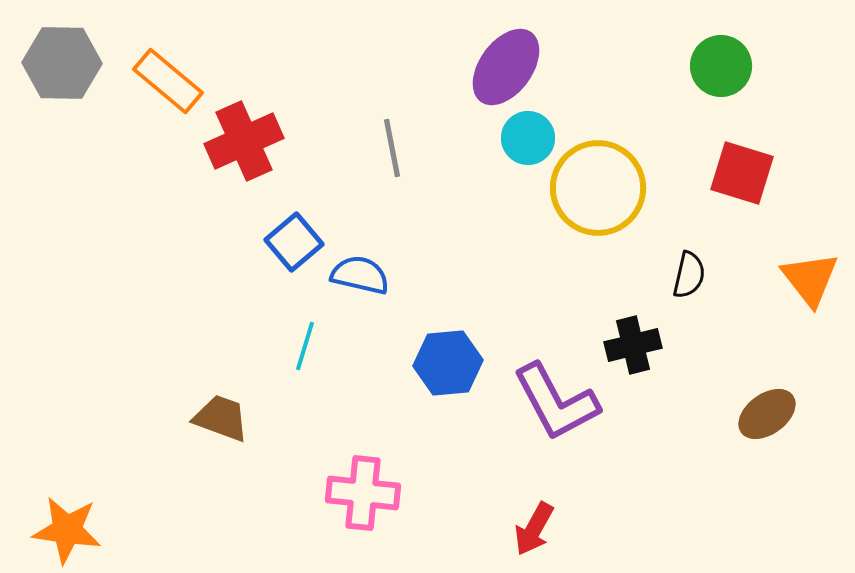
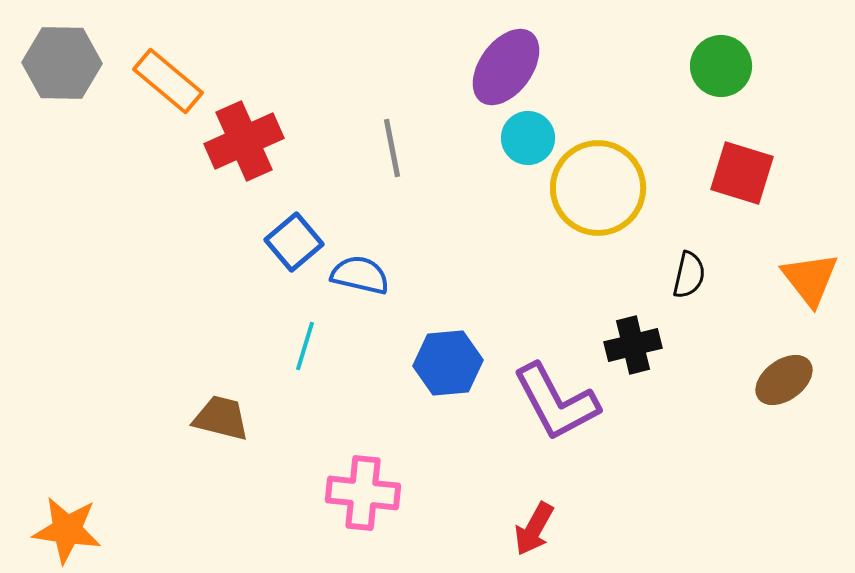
brown ellipse: moved 17 px right, 34 px up
brown trapezoid: rotated 6 degrees counterclockwise
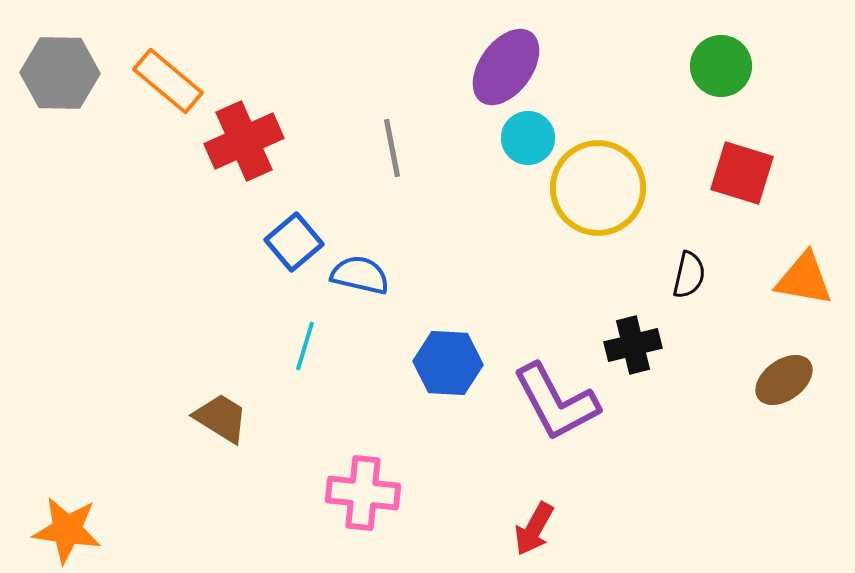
gray hexagon: moved 2 px left, 10 px down
orange triangle: moved 6 px left; rotated 42 degrees counterclockwise
blue hexagon: rotated 8 degrees clockwise
brown trapezoid: rotated 18 degrees clockwise
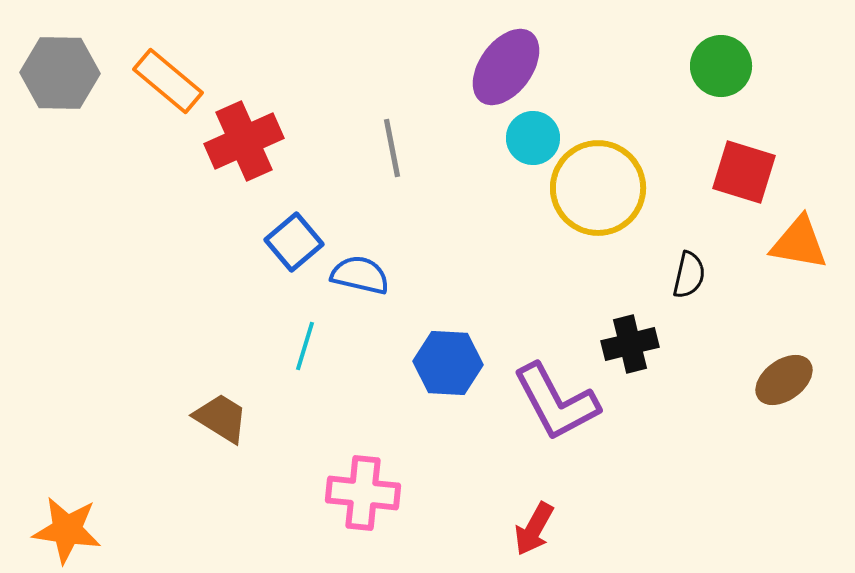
cyan circle: moved 5 px right
red square: moved 2 px right, 1 px up
orange triangle: moved 5 px left, 36 px up
black cross: moved 3 px left, 1 px up
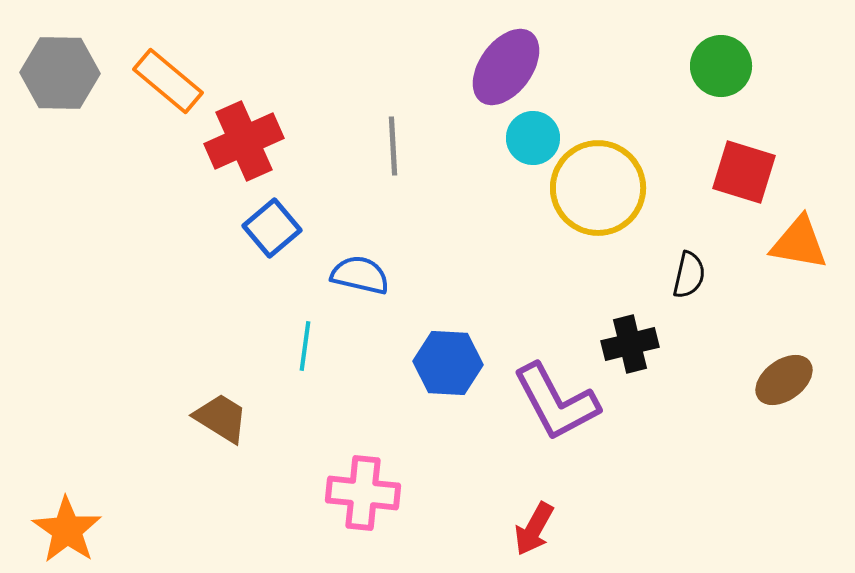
gray line: moved 1 px right, 2 px up; rotated 8 degrees clockwise
blue square: moved 22 px left, 14 px up
cyan line: rotated 9 degrees counterclockwise
orange star: rotated 26 degrees clockwise
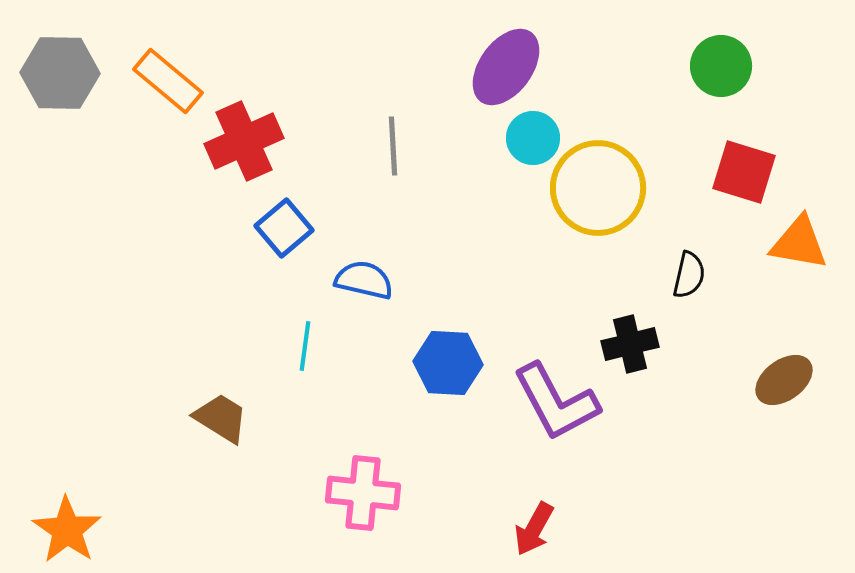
blue square: moved 12 px right
blue semicircle: moved 4 px right, 5 px down
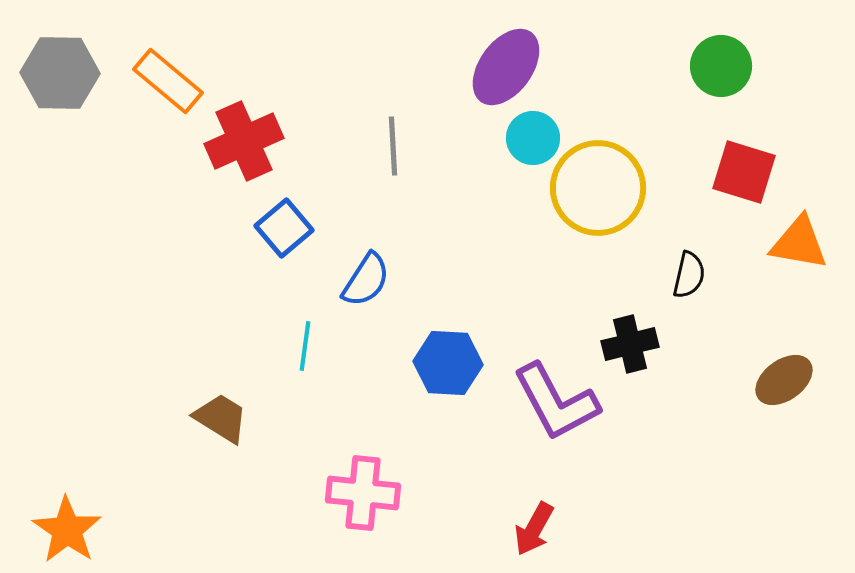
blue semicircle: moved 2 px right; rotated 110 degrees clockwise
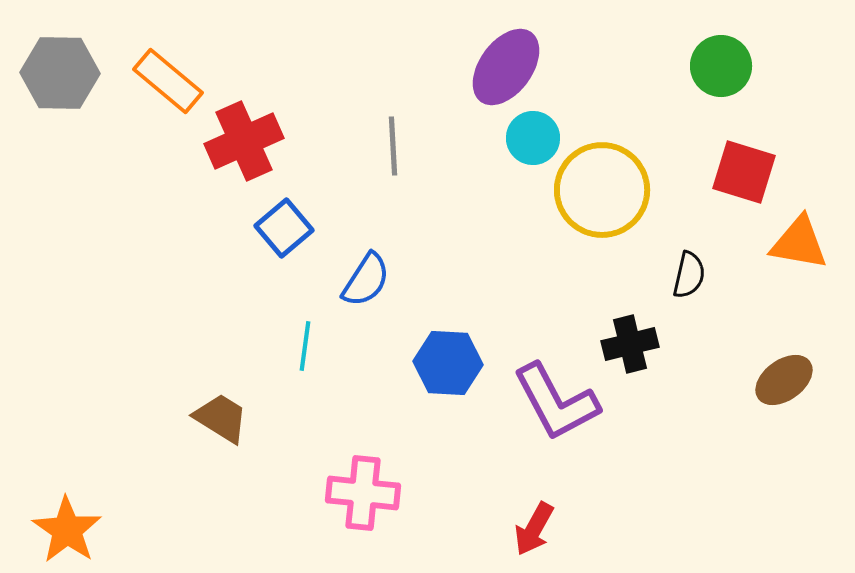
yellow circle: moved 4 px right, 2 px down
